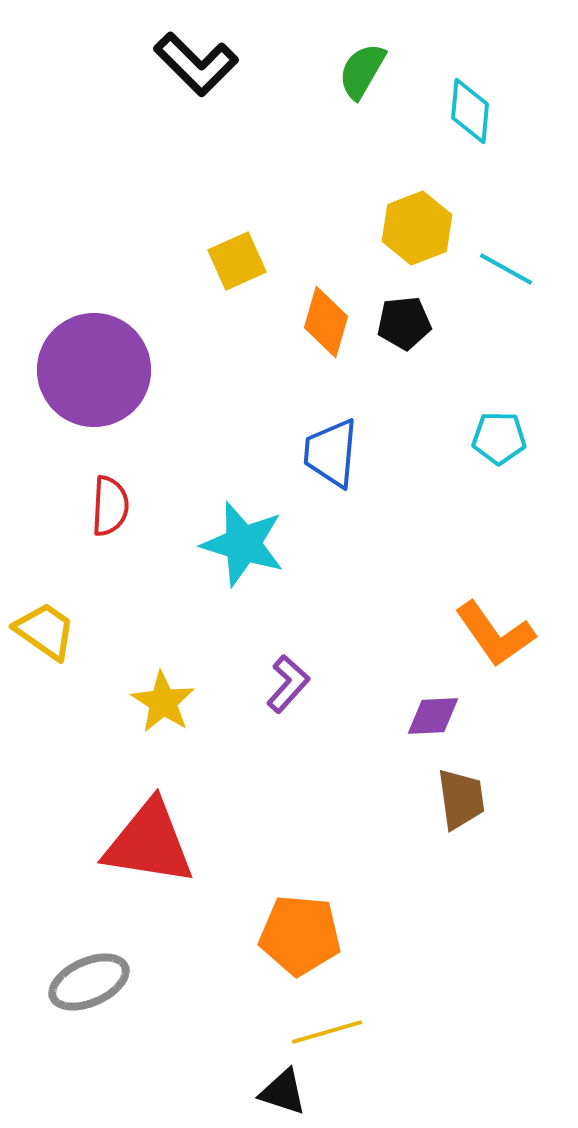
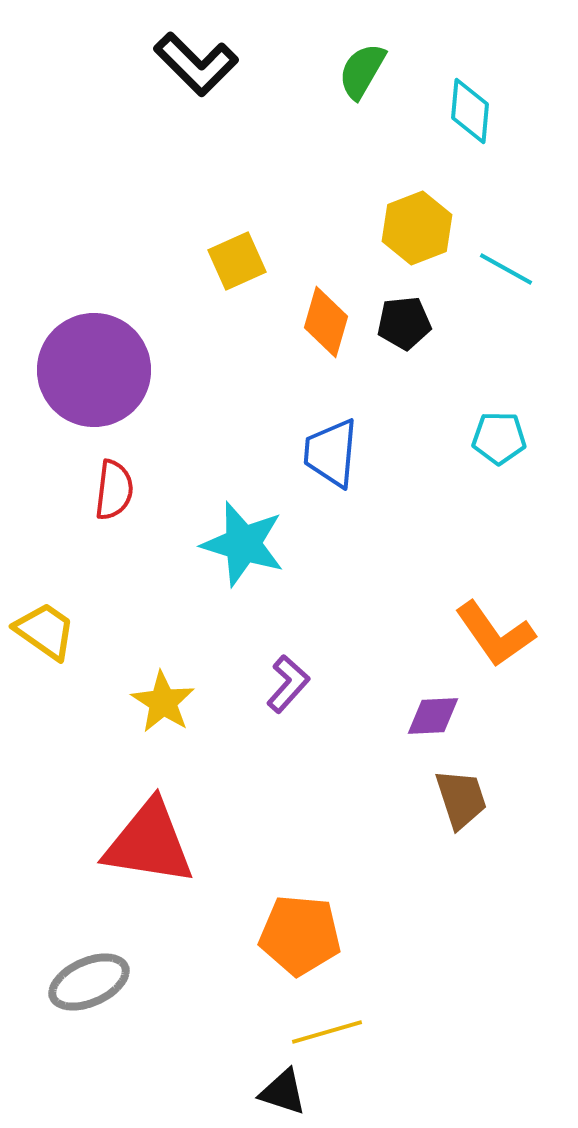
red semicircle: moved 4 px right, 16 px up; rotated 4 degrees clockwise
brown trapezoid: rotated 10 degrees counterclockwise
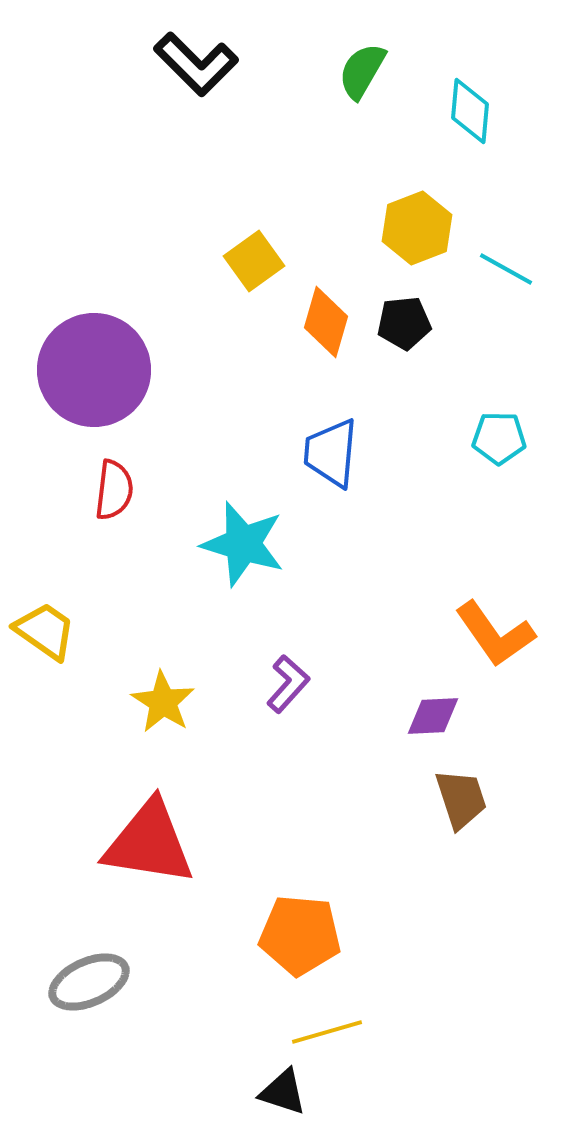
yellow square: moved 17 px right; rotated 12 degrees counterclockwise
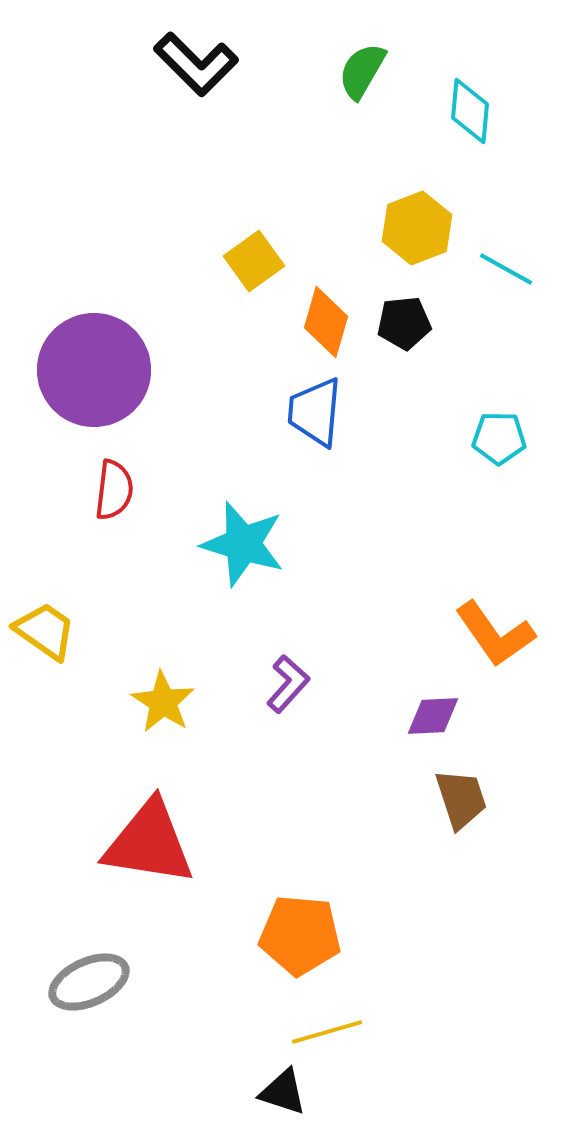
blue trapezoid: moved 16 px left, 41 px up
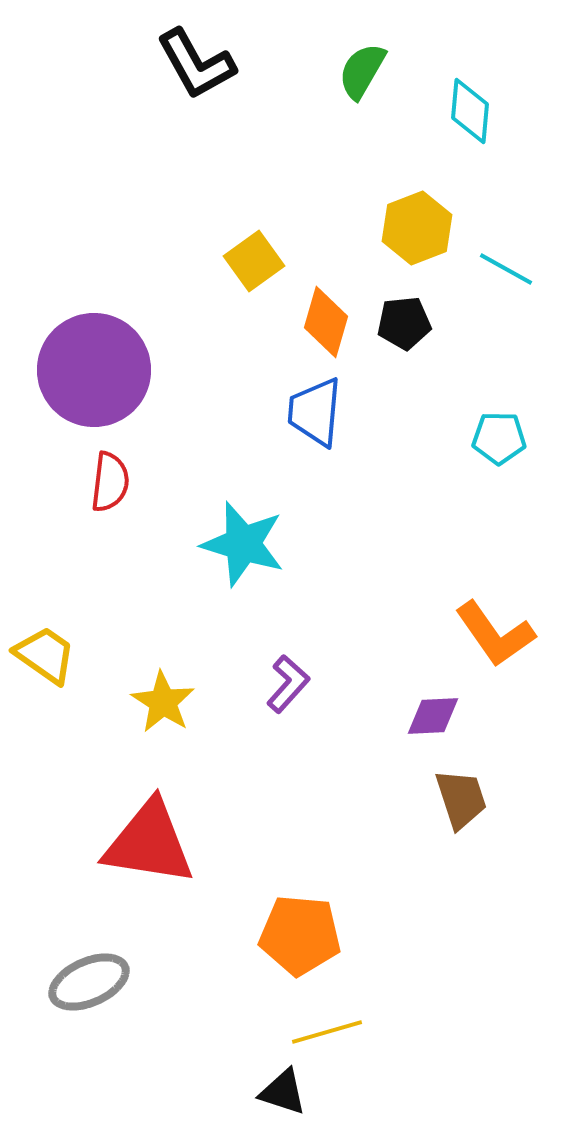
black L-shape: rotated 16 degrees clockwise
red semicircle: moved 4 px left, 8 px up
yellow trapezoid: moved 24 px down
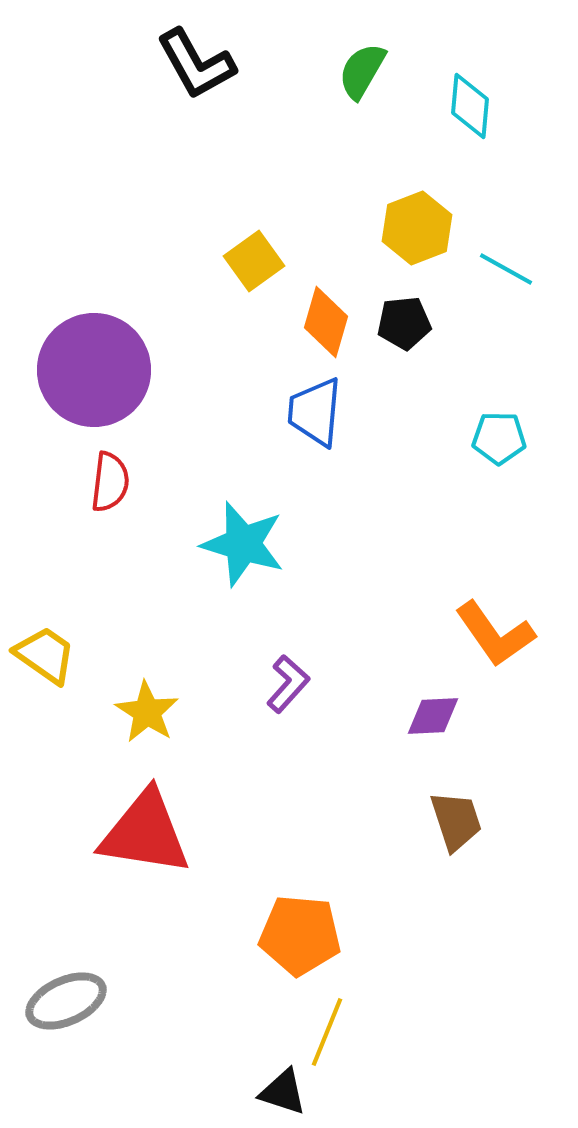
cyan diamond: moved 5 px up
yellow star: moved 16 px left, 10 px down
brown trapezoid: moved 5 px left, 22 px down
red triangle: moved 4 px left, 10 px up
gray ellipse: moved 23 px left, 19 px down
yellow line: rotated 52 degrees counterclockwise
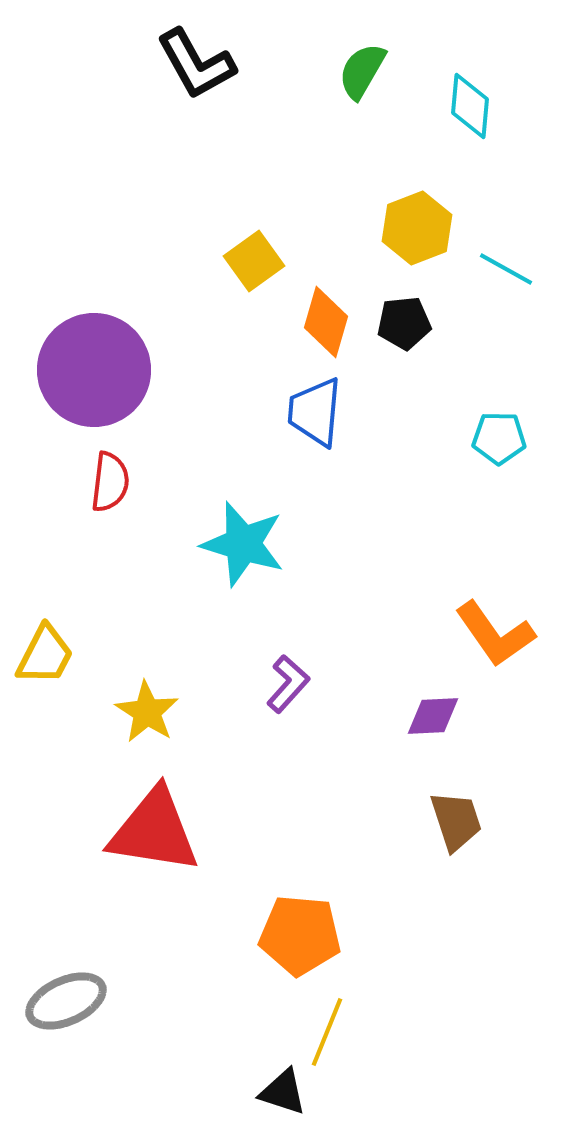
yellow trapezoid: rotated 82 degrees clockwise
red triangle: moved 9 px right, 2 px up
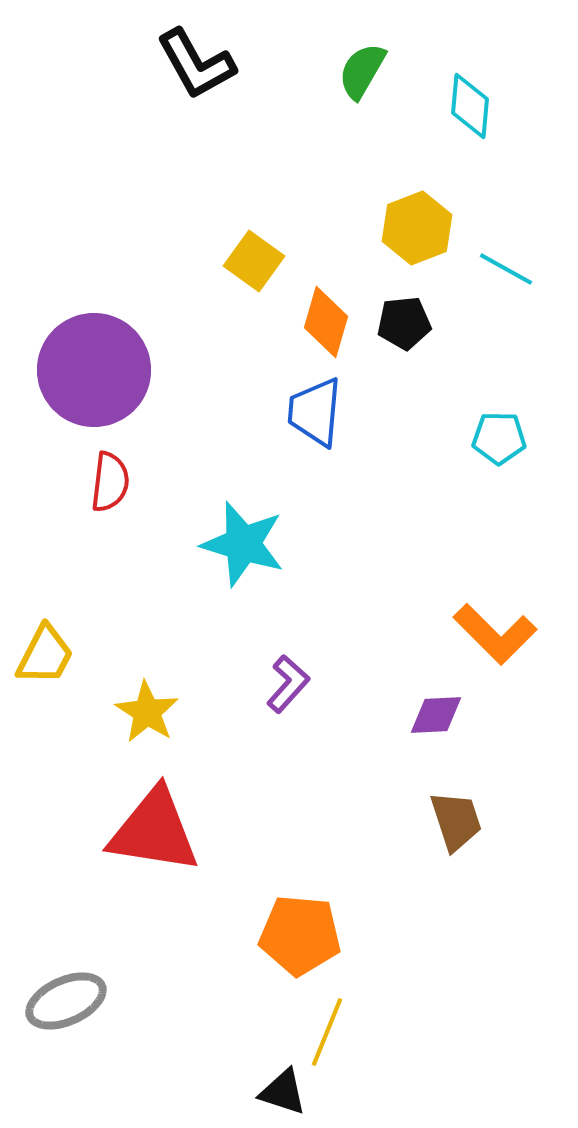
yellow square: rotated 18 degrees counterclockwise
orange L-shape: rotated 10 degrees counterclockwise
purple diamond: moved 3 px right, 1 px up
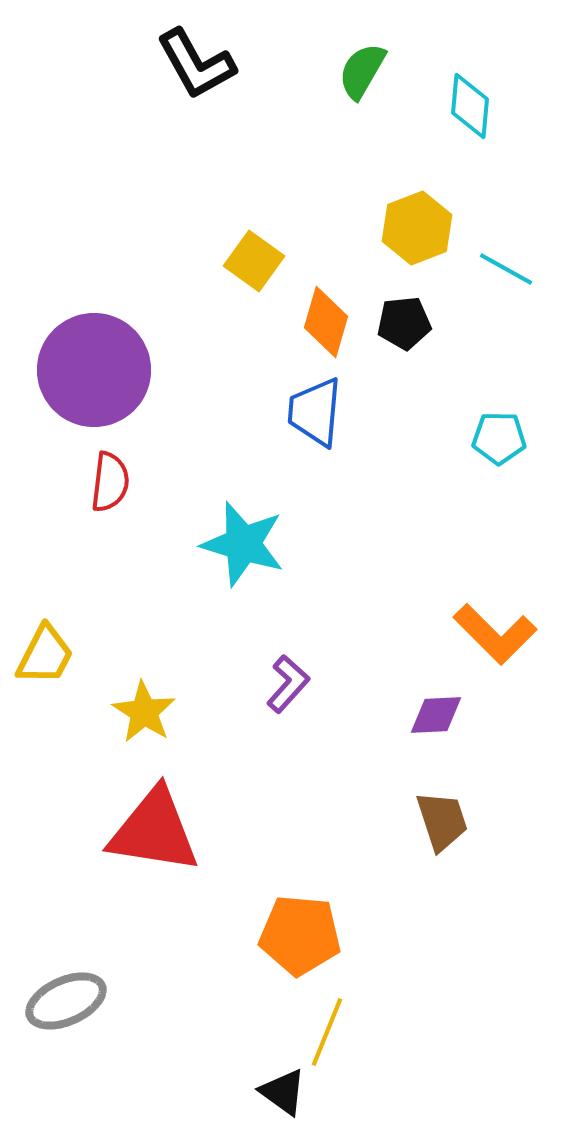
yellow star: moved 3 px left
brown trapezoid: moved 14 px left
black triangle: rotated 18 degrees clockwise
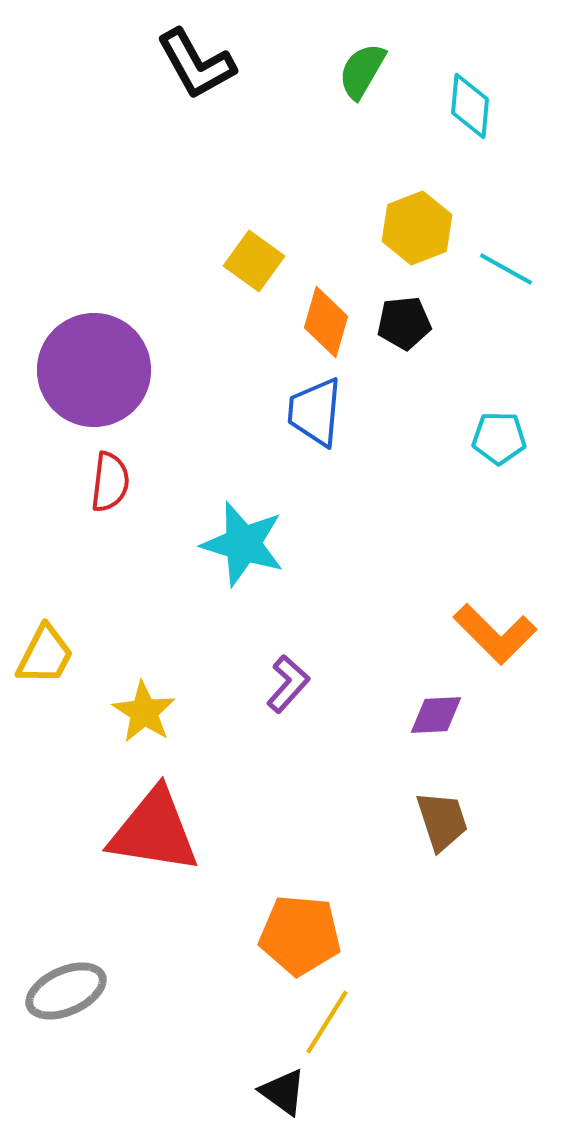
gray ellipse: moved 10 px up
yellow line: moved 10 px up; rotated 10 degrees clockwise
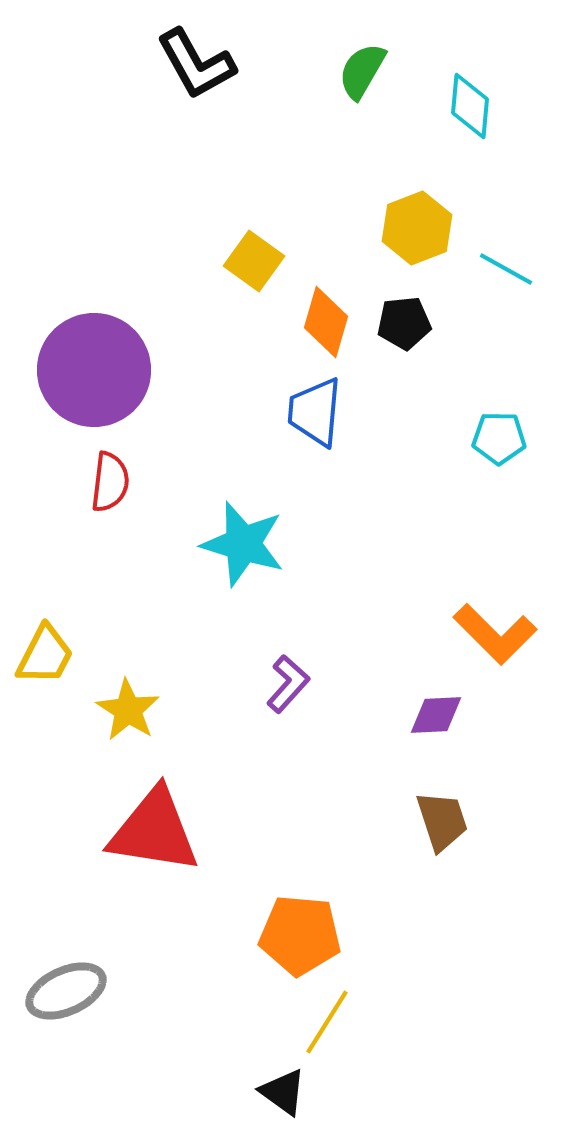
yellow star: moved 16 px left, 2 px up
